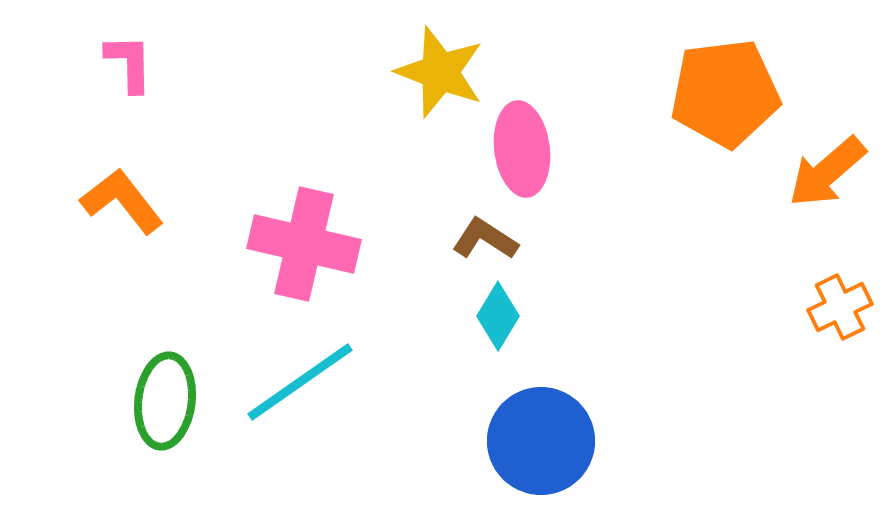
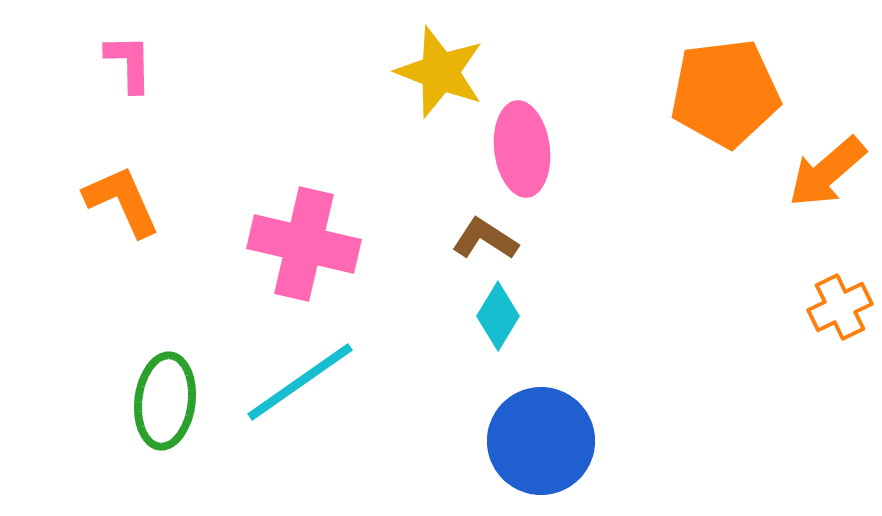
orange L-shape: rotated 14 degrees clockwise
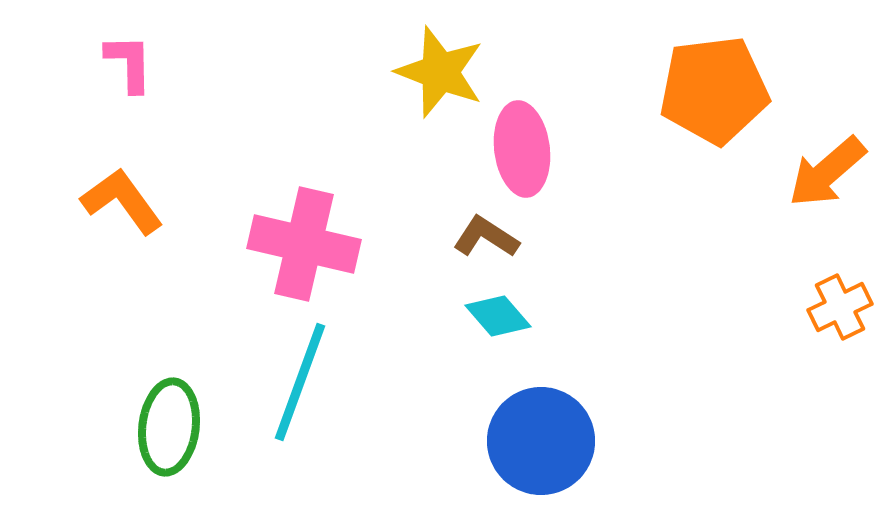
orange pentagon: moved 11 px left, 3 px up
orange L-shape: rotated 12 degrees counterclockwise
brown L-shape: moved 1 px right, 2 px up
cyan diamond: rotated 72 degrees counterclockwise
cyan line: rotated 35 degrees counterclockwise
green ellipse: moved 4 px right, 26 px down
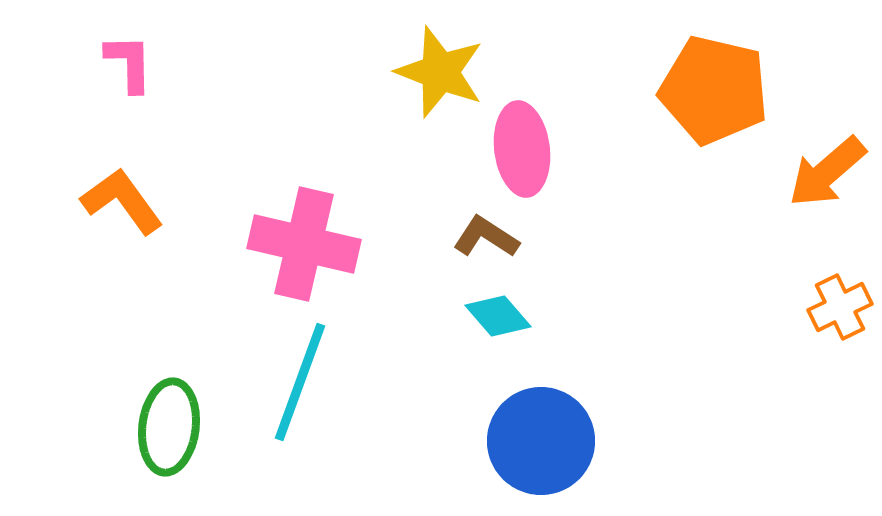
orange pentagon: rotated 20 degrees clockwise
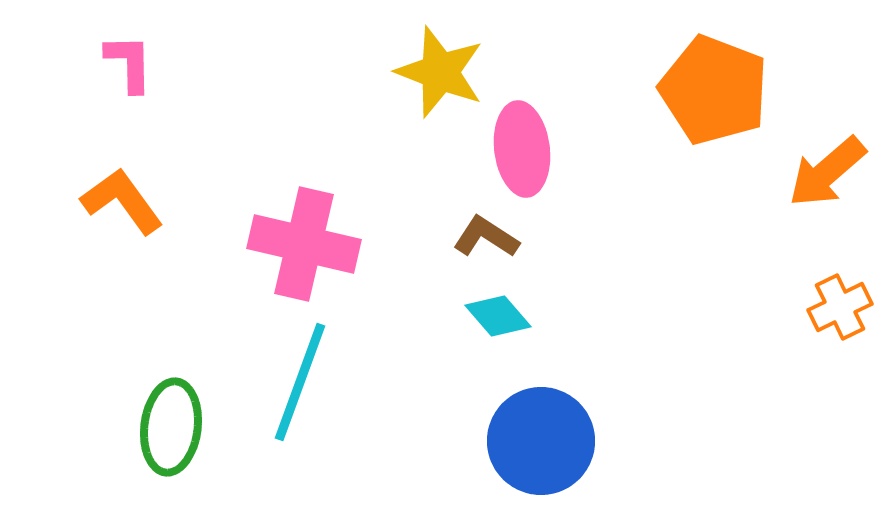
orange pentagon: rotated 8 degrees clockwise
green ellipse: moved 2 px right
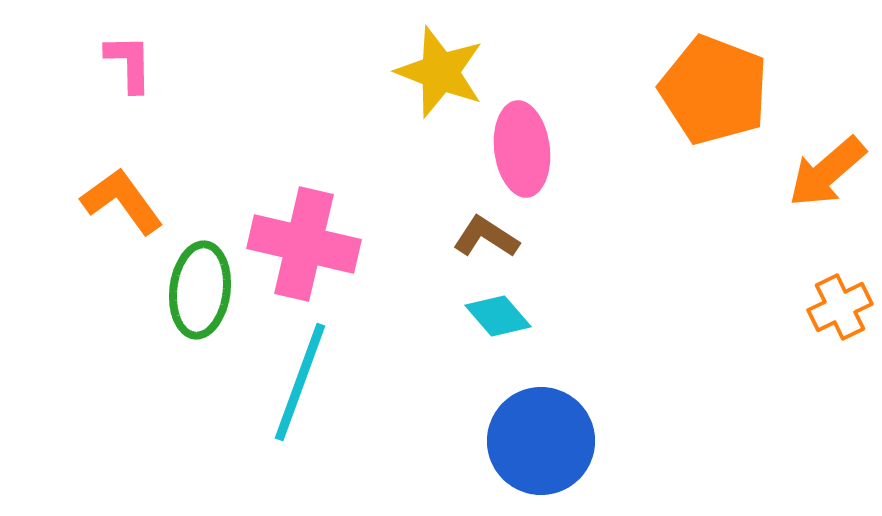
green ellipse: moved 29 px right, 137 px up
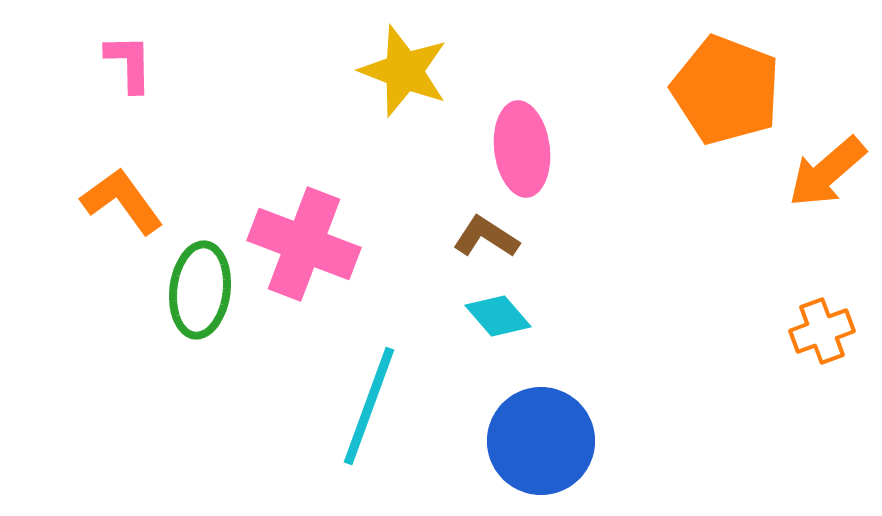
yellow star: moved 36 px left, 1 px up
orange pentagon: moved 12 px right
pink cross: rotated 8 degrees clockwise
orange cross: moved 18 px left, 24 px down; rotated 6 degrees clockwise
cyan line: moved 69 px right, 24 px down
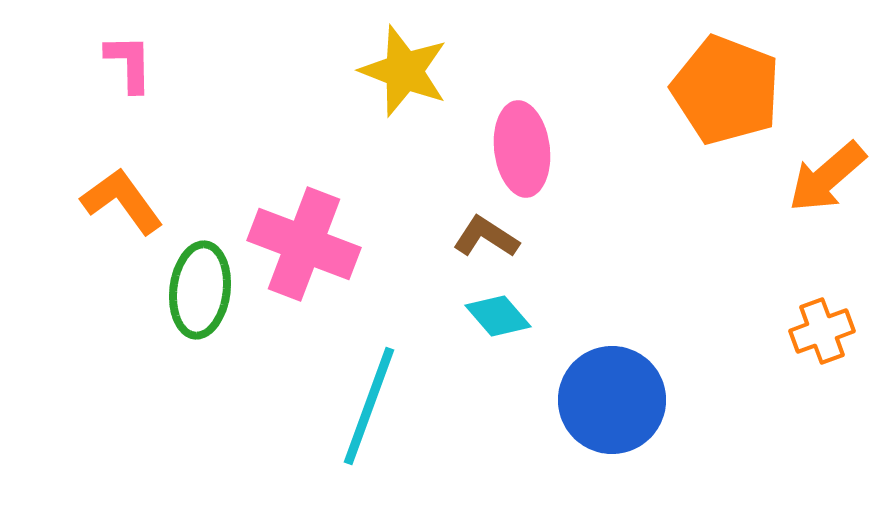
orange arrow: moved 5 px down
blue circle: moved 71 px right, 41 px up
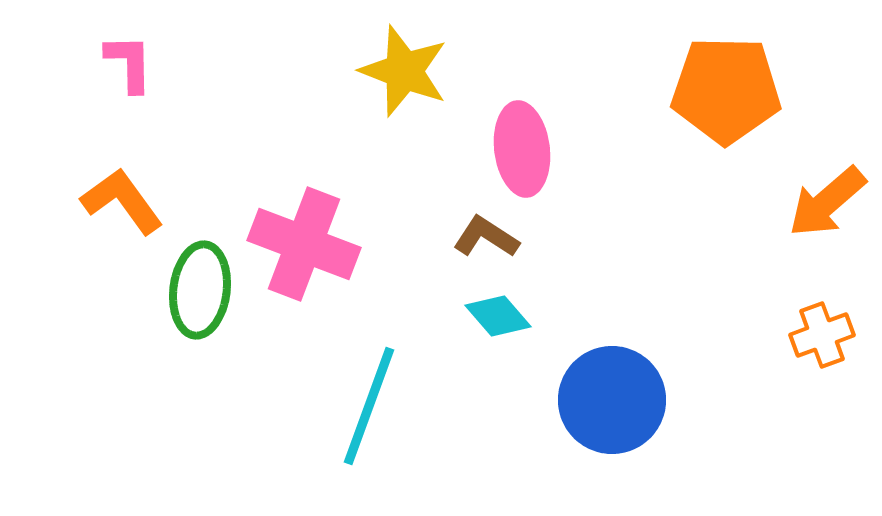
orange pentagon: rotated 20 degrees counterclockwise
orange arrow: moved 25 px down
orange cross: moved 4 px down
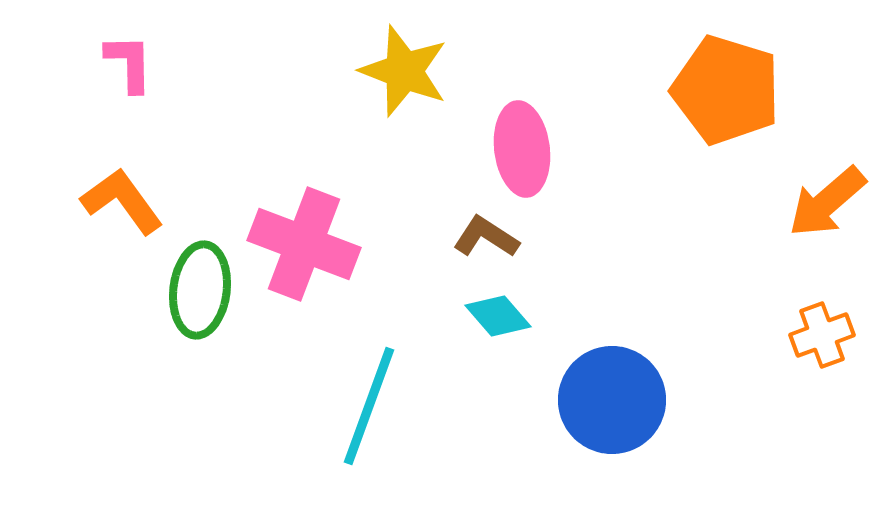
orange pentagon: rotated 16 degrees clockwise
